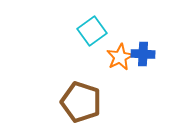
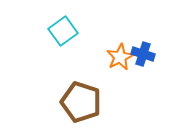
cyan square: moved 29 px left
blue cross: rotated 15 degrees clockwise
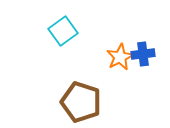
blue cross: rotated 25 degrees counterclockwise
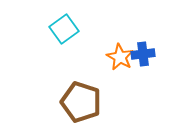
cyan square: moved 1 px right, 2 px up
orange star: rotated 16 degrees counterclockwise
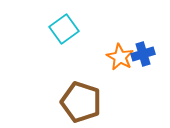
blue cross: rotated 10 degrees counterclockwise
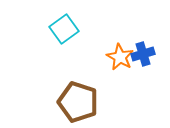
brown pentagon: moved 3 px left
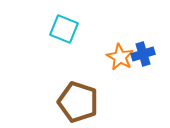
cyan square: rotated 32 degrees counterclockwise
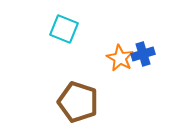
orange star: moved 1 px down
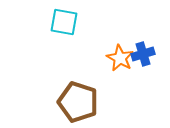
cyan square: moved 7 px up; rotated 12 degrees counterclockwise
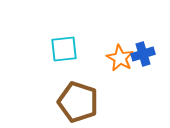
cyan square: moved 27 px down; rotated 16 degrees counterclockwise
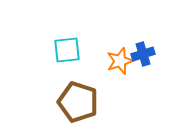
cyan square: moved 3 px right, 1 px down
orange star: moved 3 px down; rotated 24 degrees clockwise
